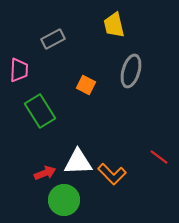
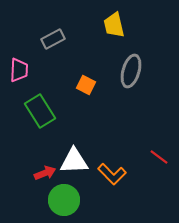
white triangle: moved 4 px left, 1 px up
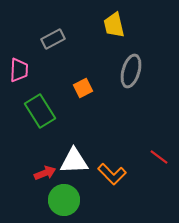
orange square: moved 3 px left, 3 px down; rotated 36 degrees clockwise
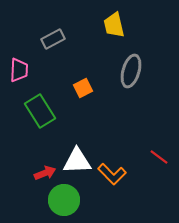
white triangle: moved 3 px right
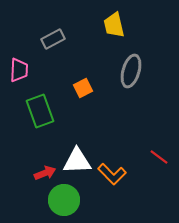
green rectangle: rotated 12 degrees clockwise
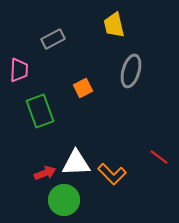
white triangle: moved 1 px left, 2 px down
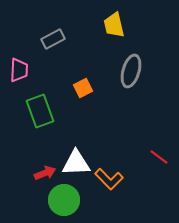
orange L-shape: moved 3 px left, 5 px down
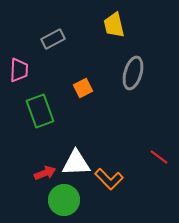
gray ellipse: moved 2 px right, 2 px down
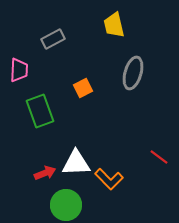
green circle: moved 2 px right, 5 px down
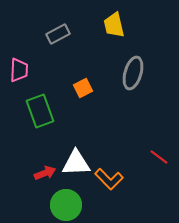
gray rectangle: moved 5 px right, 5 px up
